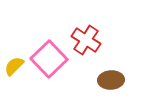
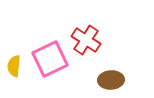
pink square: moved 1 px right; rotated 18 degrees clockwise
yellow semicircle: rotated 40 degrees counterclockwise
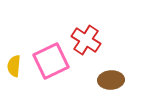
pink square: moved 1 px right, 2 px down
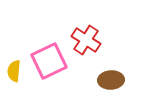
pink square: moved 2 px left
yellow semicircle: moved 5 px down
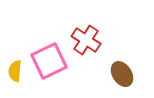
yellow semicircle: moved 1 px right
brown ellipse: moved 11 px right, 6 px up; rotated 60 degrees clockwise
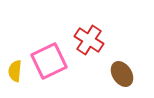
red cross: moved 3 px right
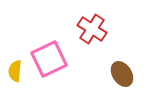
red cross: moved 3 px right, 11 px up
pink square: moved 2 px up
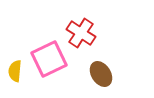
red cross: moved 11 px left, 4 px down
brown ellipse: moved 21 px left
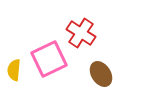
yellow semicircle: moved 1 px left, 1 px up
